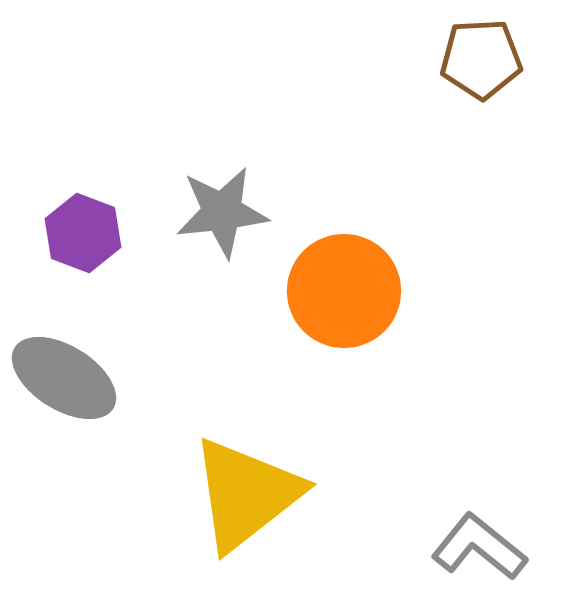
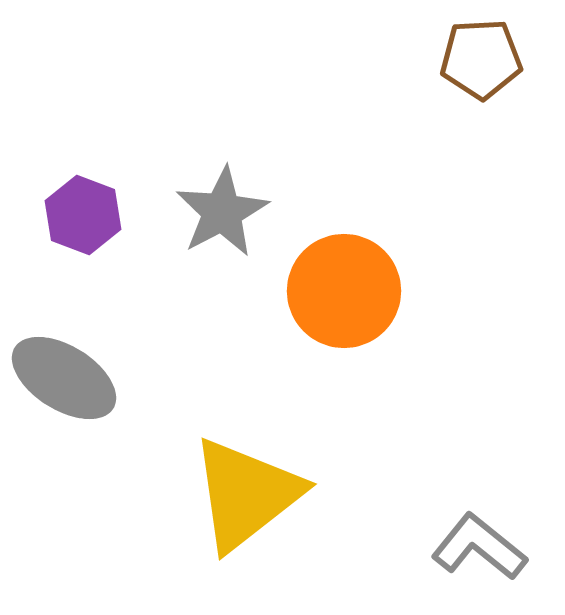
gray star: rotated 22 degrees counterclockwise
purple hexagon: moved 18 px up
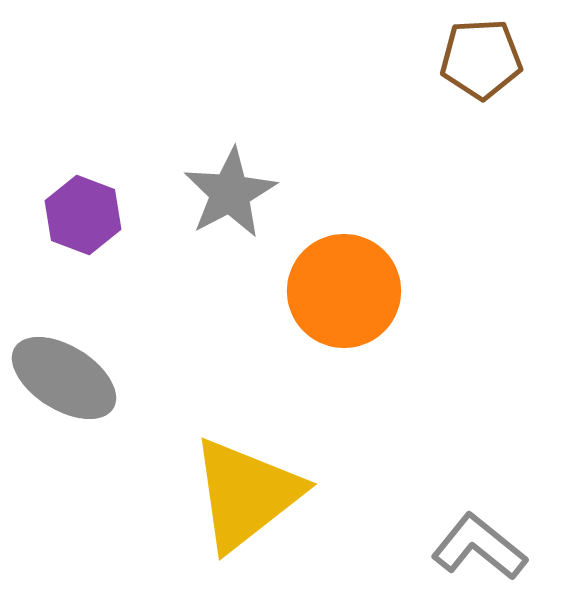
gray star: moved 8 px right, 19 px up
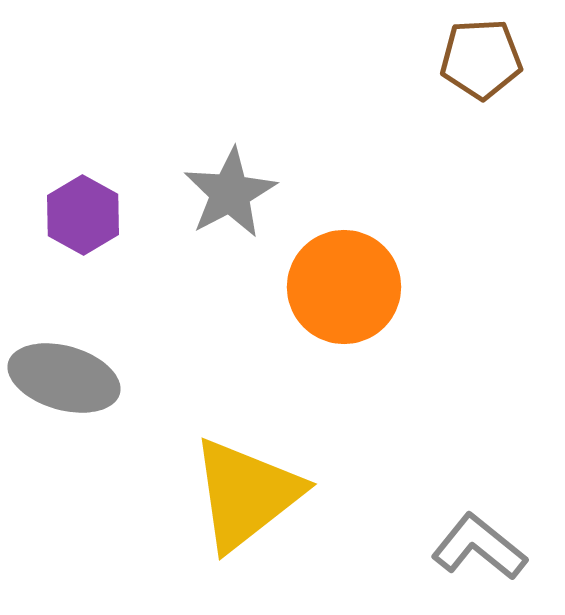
purple hexagon: rotated 8 degrees clockwise
orange circle: moved 4 px up
gray ellipse: rotated 16 degrees counterclockwise
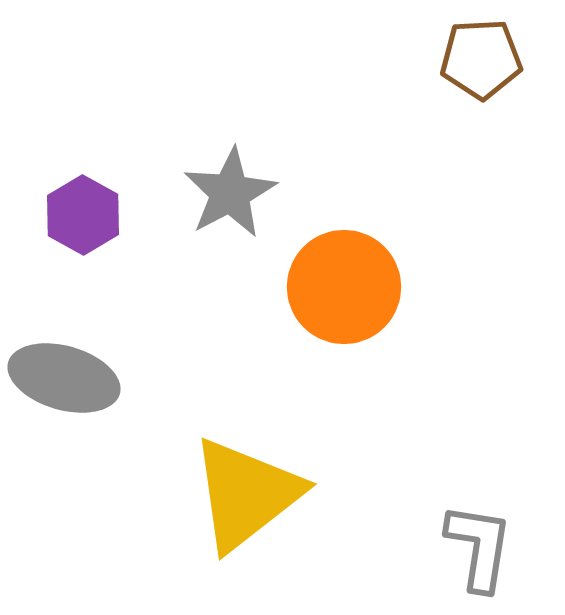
gray L-shape: rotated 60 degrees clockwise
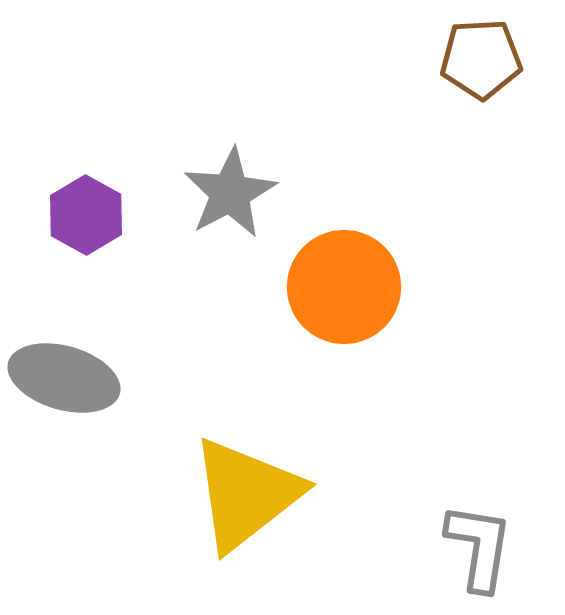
purple hexagon: moved 3 px right
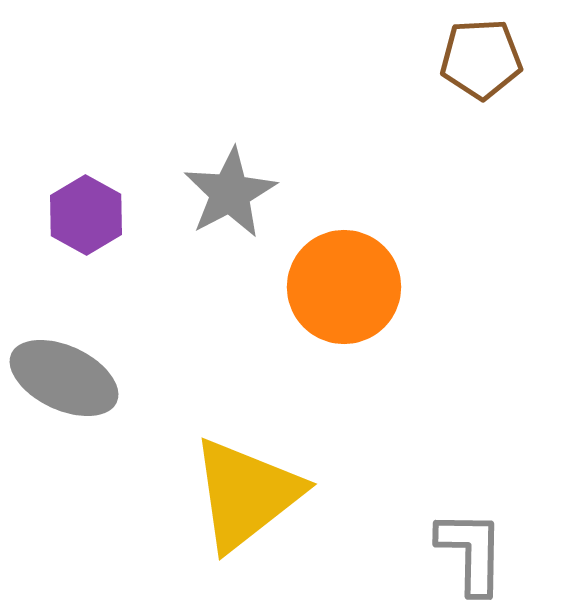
gray ellipse: rotated 9 degrees clockwise
gray L-shape: moved 8 px left, 5 px down; rotated 8 degrees counterclockwise
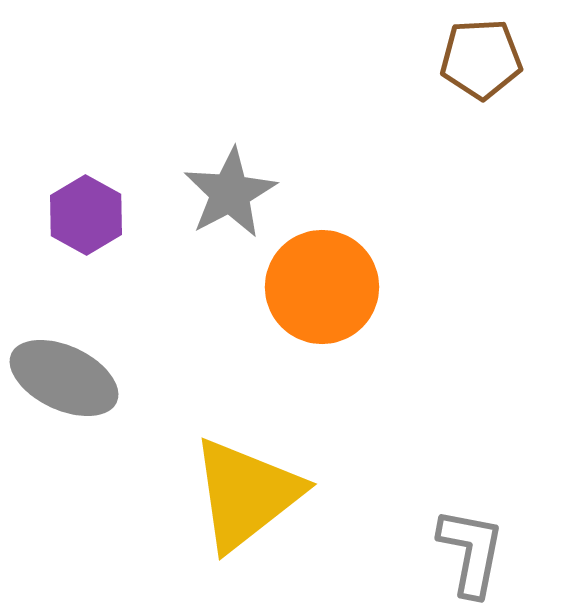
orange circle: moved 22 px left
gray L-shape: rotated 10 degrees clockwise
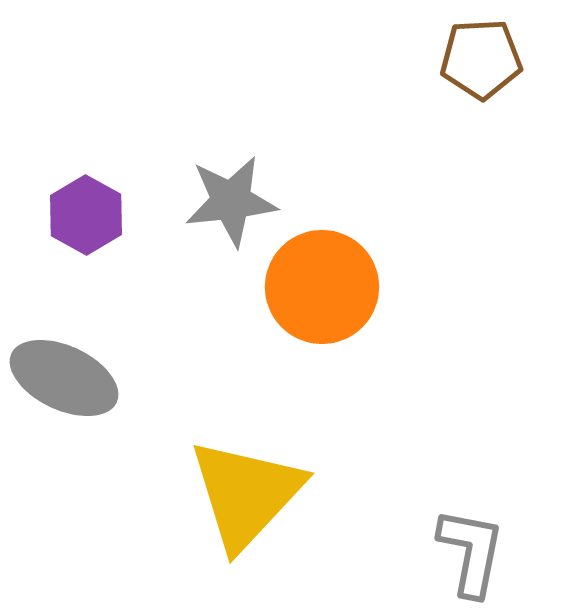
gray star: moved 1 px right, 8 px down; rotated 22 degrees clockwise
yellow triangle: rotated 9 degrees counterclockwise
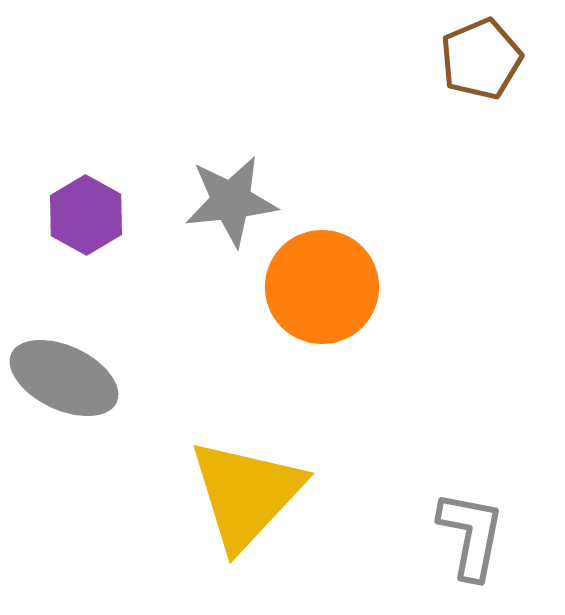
brown pentagon: rotated 20 degrees counterclockwise
gray L-shape: moved 17 px up
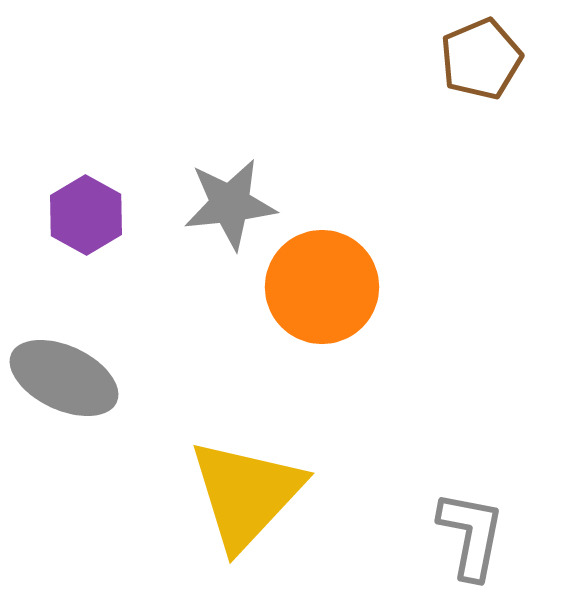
gray star: moved 1 px left, 3 px down
